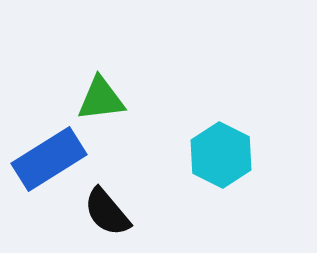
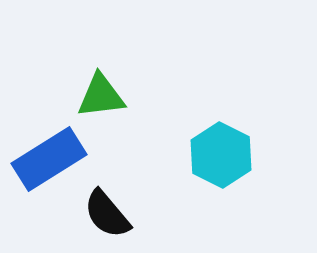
green triangle: moved 3 px up
black semicircle: moved 2 px down
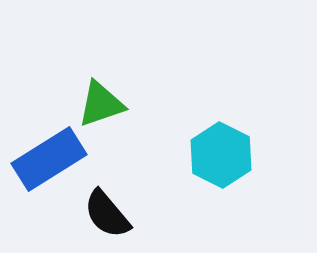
green triangle: moved 8 px down; rotated 12 degrees counterclockwise
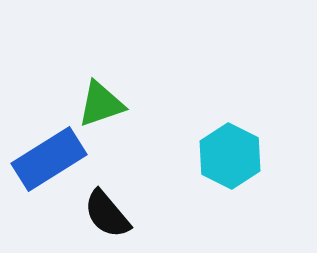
cyan hexagon: moved 9 px right, 1 px down
